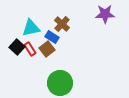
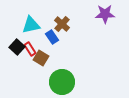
cyan triangle: moved 3 px up
blue rectangle: rotated 24 degrees clockwise
brown square: moved 6 px left, 9 px down; rotated 21 degrees counterclockwise
green circle: moved 2 px right, 1 px up
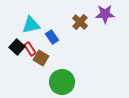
brown cross: moved 18 px right, 2 px up
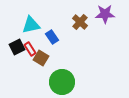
black square: rotated 21 degrees clockwise
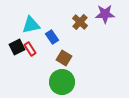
brown square: moved 23 px right
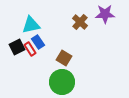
blue rectangle: moved 14 px left, 5 px down
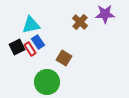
green circle: moved 15 px left
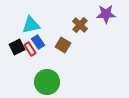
purple star: moved 1 px right
brown cross: moved 3 px down
brown square: moved 1 px left, 13 px up
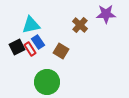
brown square: moved 2 px left, 6 px down
